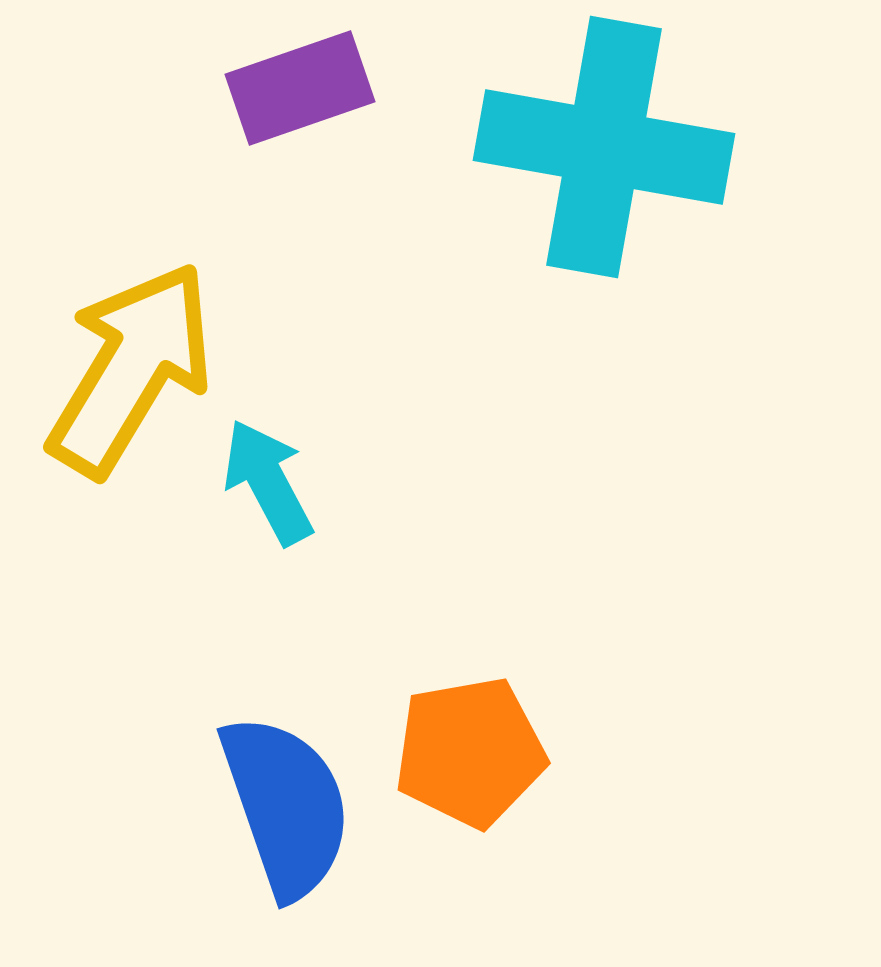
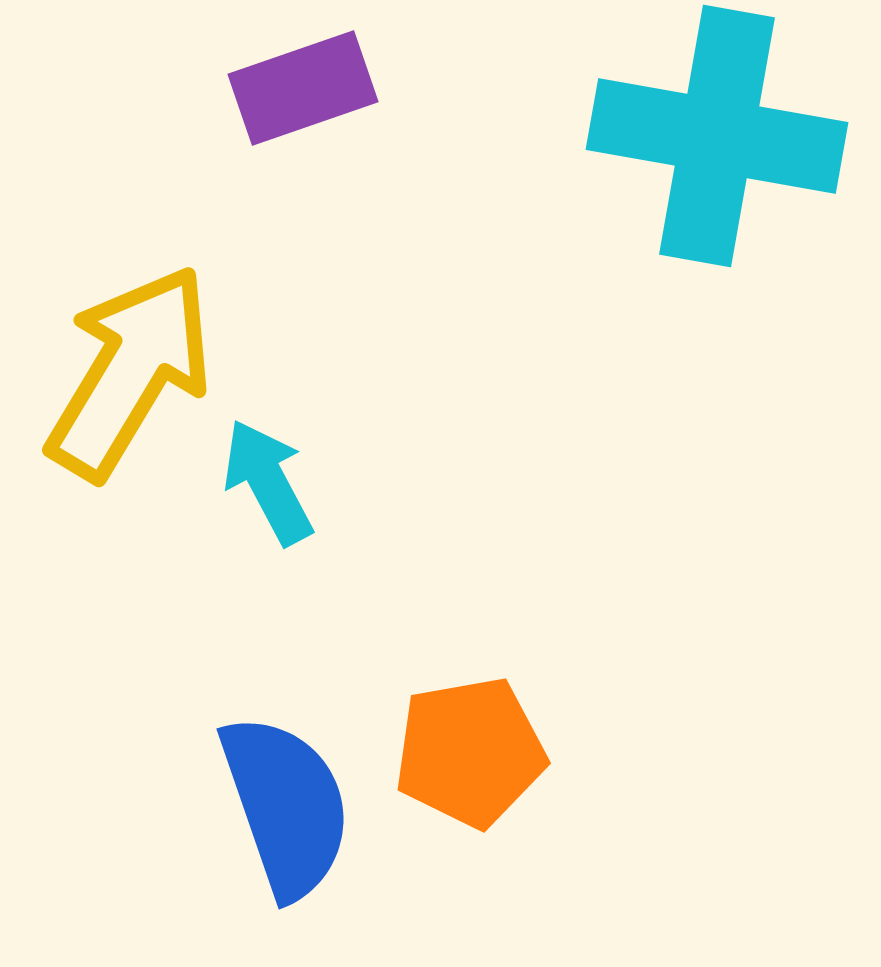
purple rectangle: moved 3 px right
cyan cross: moved 113 px right, 11 px up
yellow arrow: moved 1 px left, 3 px down
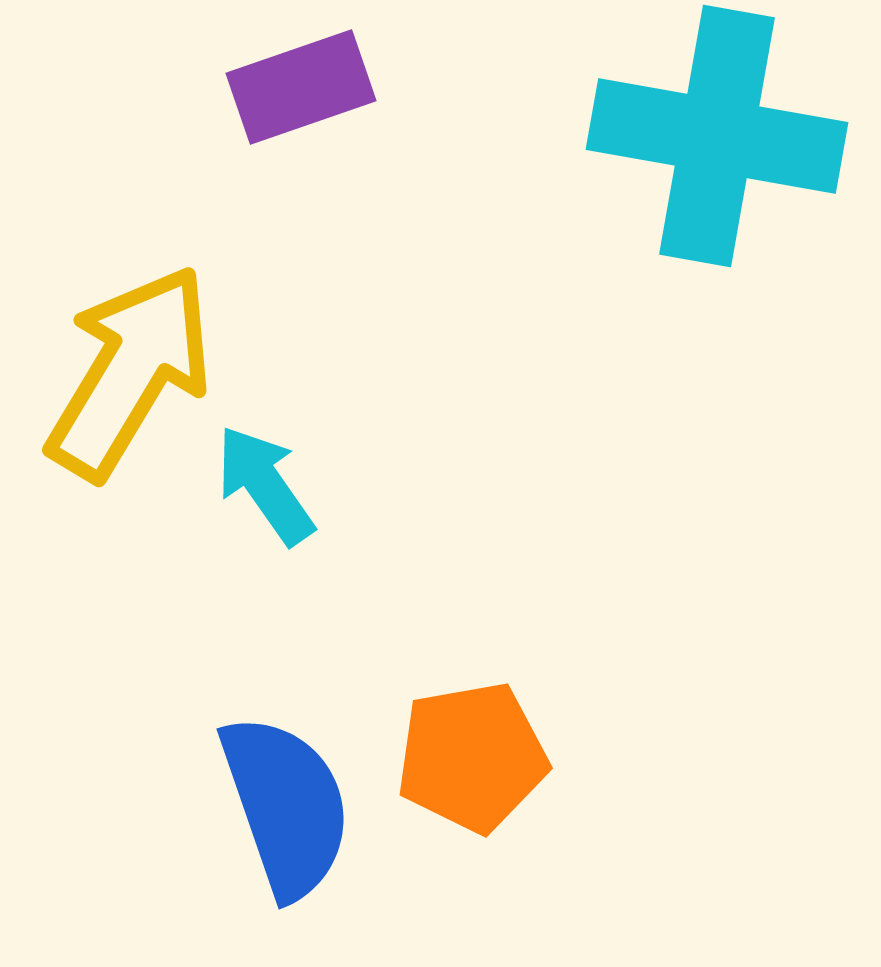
purple rectangle: moved 2 px left, 1 px up
cyan arrow: moved 3 px left, 3 px down; rotated 7 degrees counterclockwise
orange pentagon: moved 2 px right, 5 px down
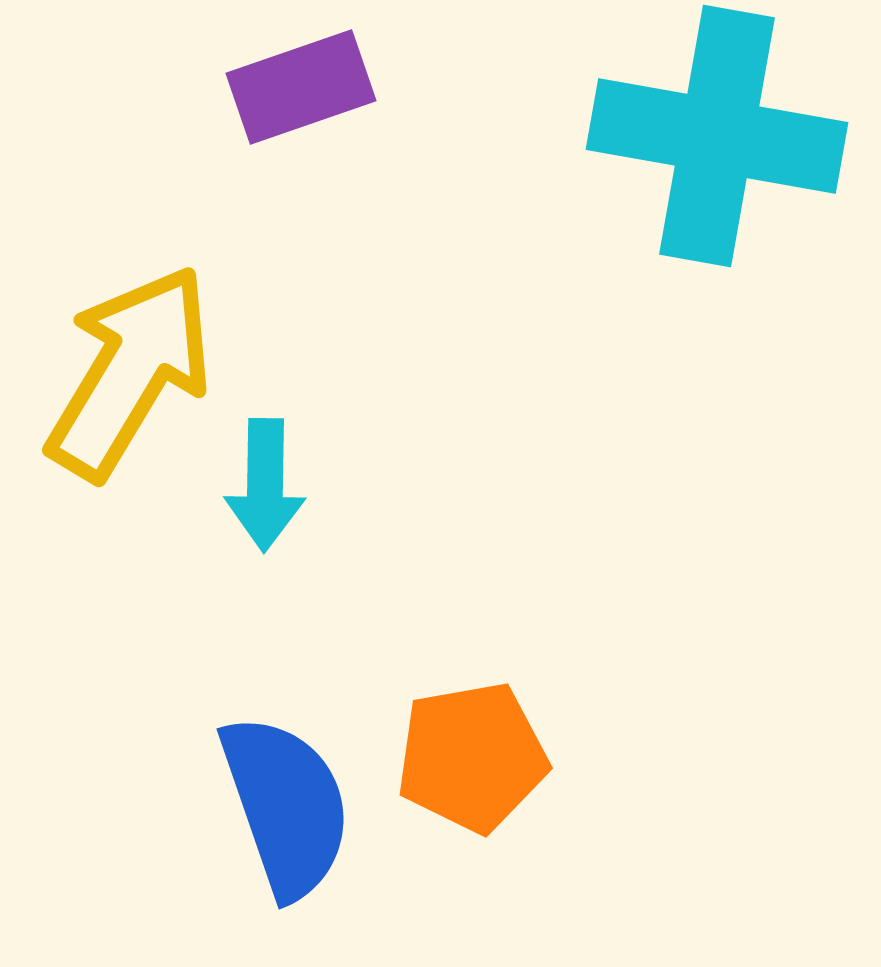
cyan arrow: rotated 144 degrees counterclockwise
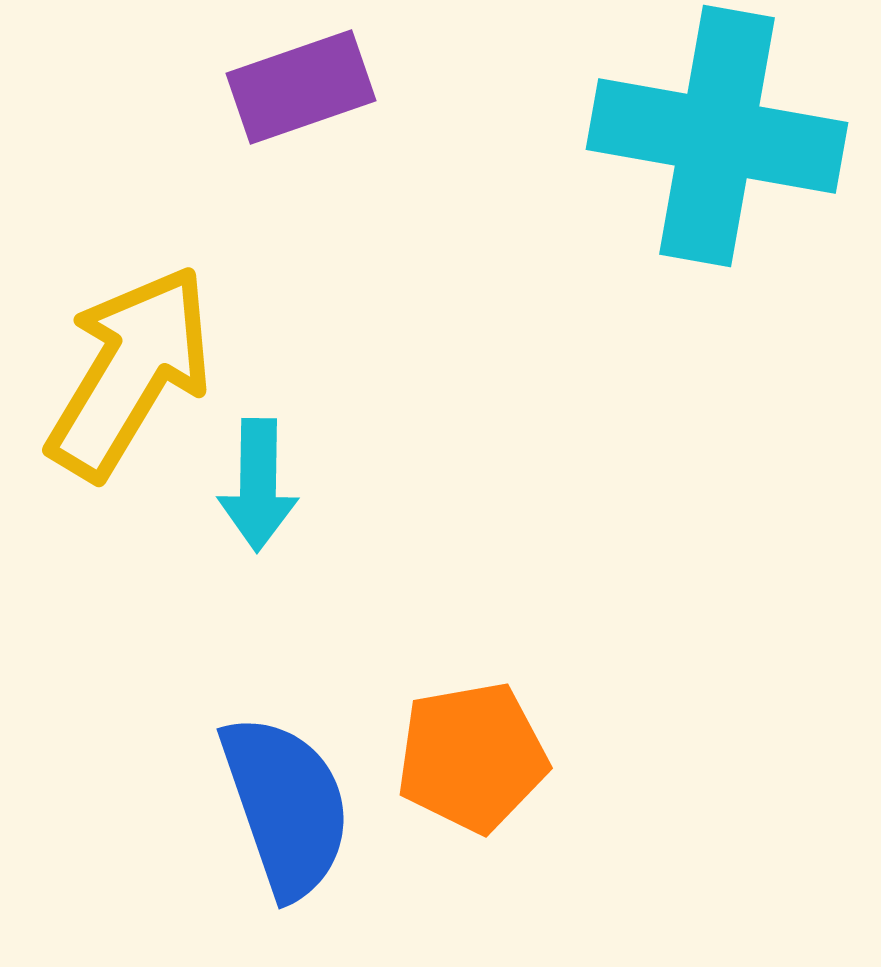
cyan arrow: moved 7 px left
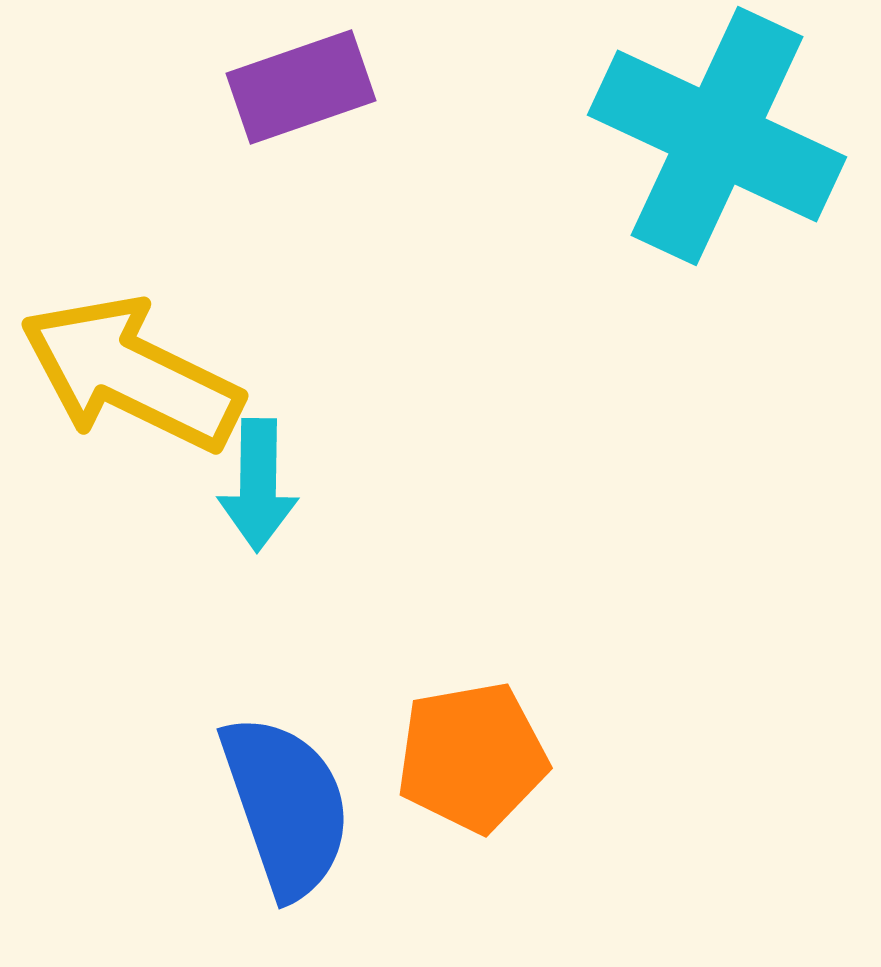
cyan cross: rotated 15 degrees clockwise
yellow arrow: moved 1 px right, 2 px down; rotated 95 degrees counterclockwise
